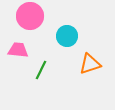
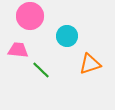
green line: rotated 72 degrees counterclockwise
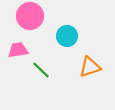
pink trapezoid: rotated 15 degrees counterclockwise
orange triangle: moved 3 px down
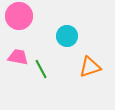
pink circle: moved 11 px left
pink trapezoid: moved 7 px down; rotated 20 degrees clockwise
green line: moved 1 px up; rotated 18 degrees clockwise
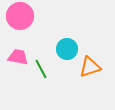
pink circle: moved 1 px right
cyan circle: moved 13 px down
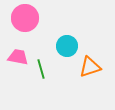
pink circle: moved 5 px right, 2 px down
cyan circle: moved 3 px up
green line: rotated 12 degrees clockwise
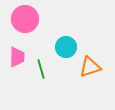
pink circle: moved 1 px down
cyan circle: moved 1 px left, 1 px down
pink trapezoid: moved 1 px left; rotated 80 degrees clockwise
